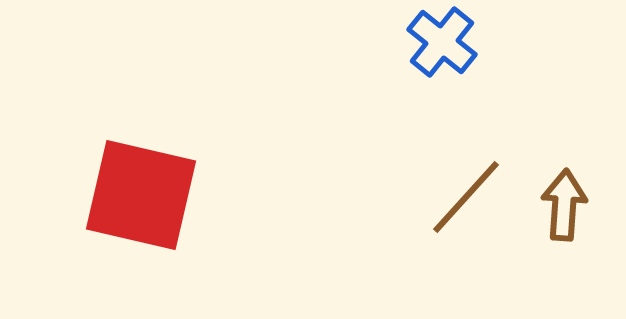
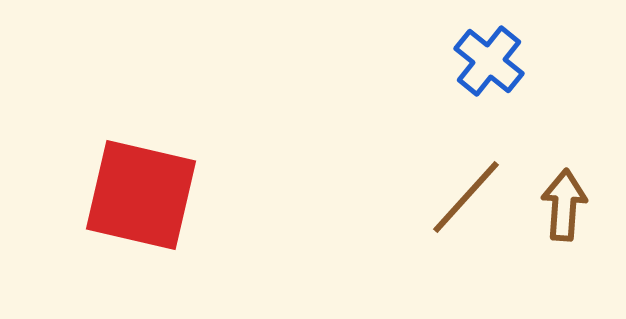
blue cross: moved 47 px right, 19 px down
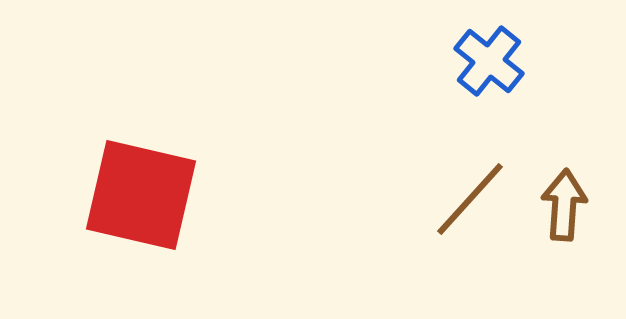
brown line: moved 4 px right, 2 px down
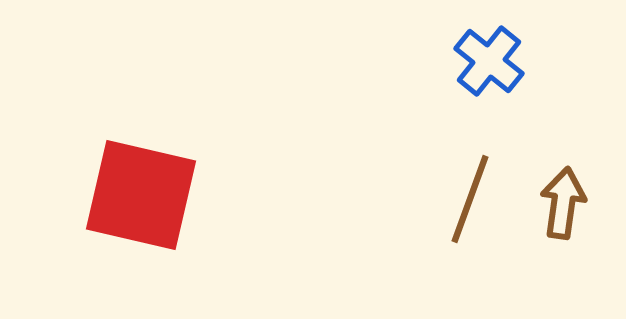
brown line: rotated 22 degrees counterclockwise
brown arrow: moved 1 px left, 2 px up; rotated 4 degrees clockwise
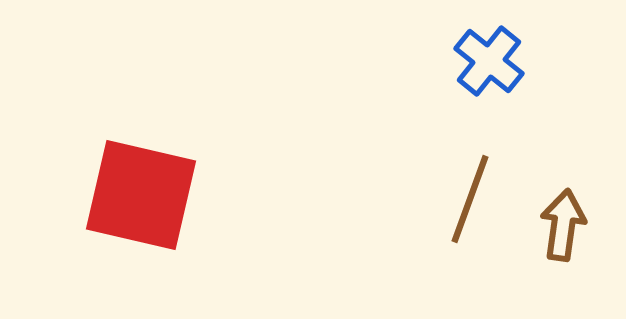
brown arrow: moved 22 px down
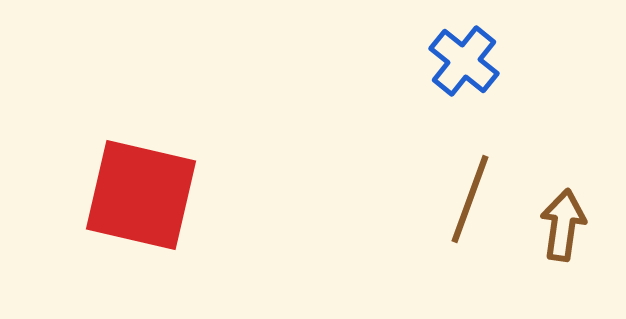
blue cross: moved 25 px left
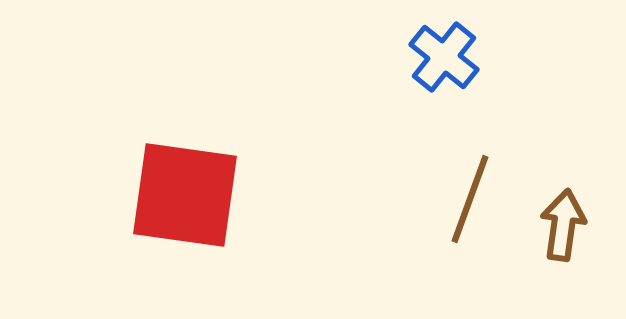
blue cross: moved 20 px left, 4 px up
red square: moved 44 px right; rotated 5 degrees counterclockwise
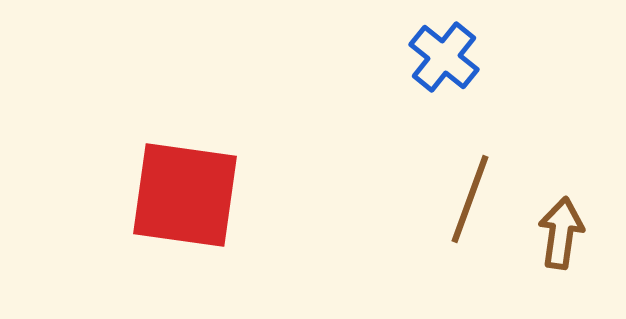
brown arrow: moved 2 px left, 8 px down
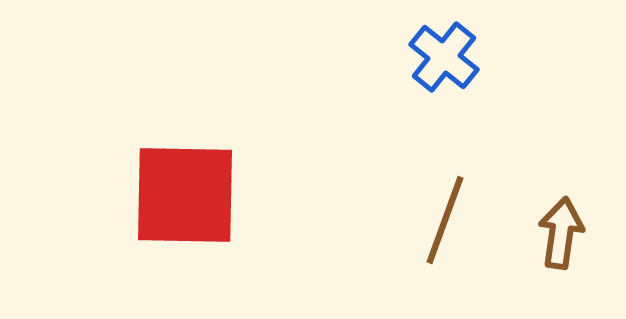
red square: rotated 7 degrees counterclockwise
brown line: moved 25 px left, 21 px down
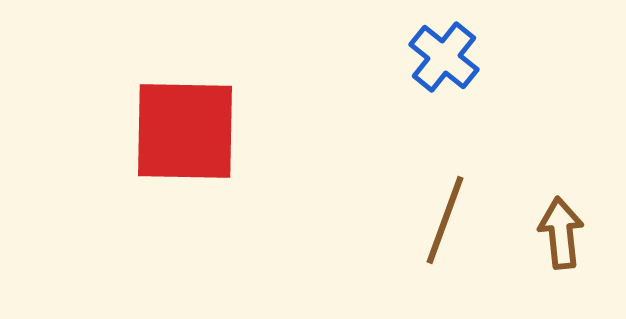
red square: moved 64 px up
brown arrow: rotated 14 degrees counterclockwise
